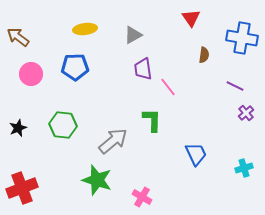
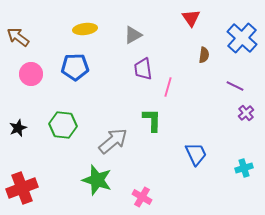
blue cross: rotated 32 degrees clockwise
pink line: rotated 54 degrees clockwise
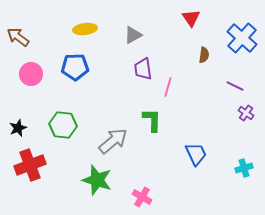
purple cross: rotated 14 degrees counterclockwise
red cross: moved 8 px right, 23 px up
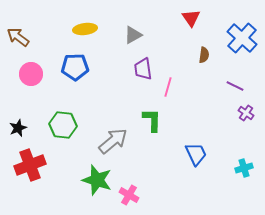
pink cross: moved 13 px left, 2 px up
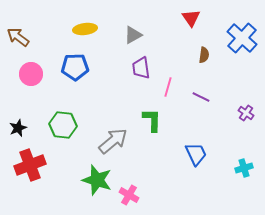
purple trapezoid: moved 2 px left, 1 px up
purple line: moved 34 px left, 11 px down
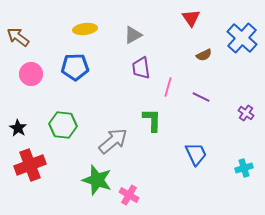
brown semicircle: rotated 56 degrees clockwise
black star: rotated 18 degrees counterclockwise
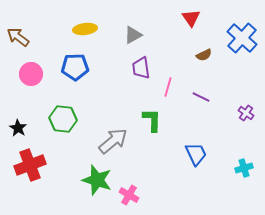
green hexagon: moved 6 px up
